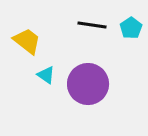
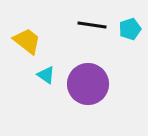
cyan pentagon: moved 1 px left, 1 px down; rotated 15 degrees clockwise
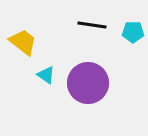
cyan pentagon: moved 3 px right, 3 px down; rotated 20 degrees clockwise
yellow trapezoid: moved 4 px left, 1 px down
purple circle: moved 1 px up
